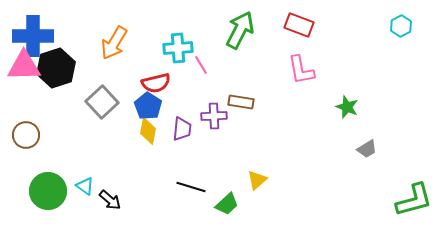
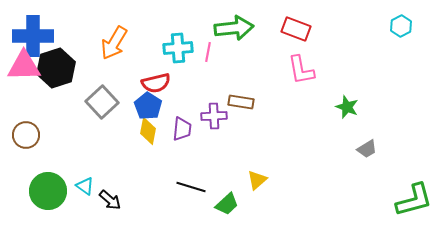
red rectangle: moved 3 px left, 4 px down
green arrow: moved 6 px left, 2 px up; rotated 57 degrees clockwise
pink line: moved 7 px right, 13 px up; rotated 42 degrees clockwise
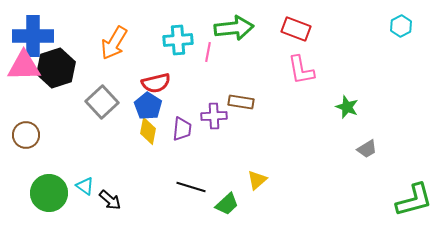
cyan cross: moved 8 px up
green circle: moved 1 px right, 2 px down
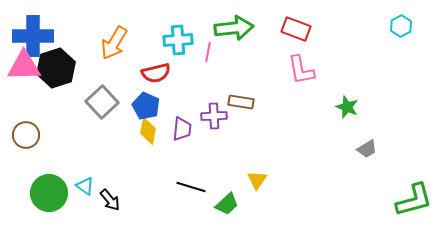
red semicircle: moved 10 px up
blue pentagon: moved 2 px left; rotated 8 degrees counterclockwise
yellow triangle: rotated 15 degrees counterclockwise
black arrow: rotated 10 degrees clockwise
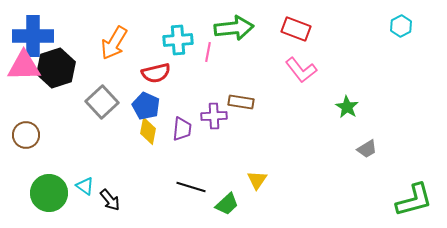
pink L-shape: rotated 28 degrees counterclockwise
green star: rotated 10 degrees clockwise
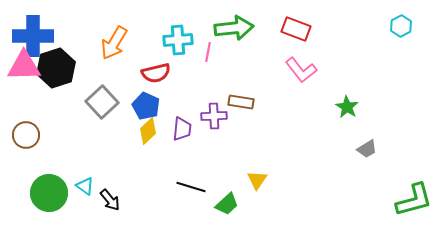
yellow diamond: rotated 36 degrees clockwise
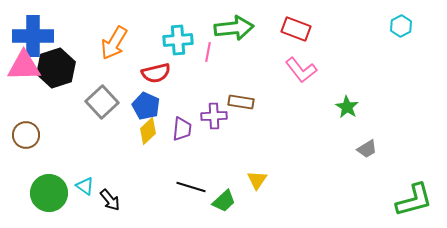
green trapezoid: moved 3 px left, 3 px up
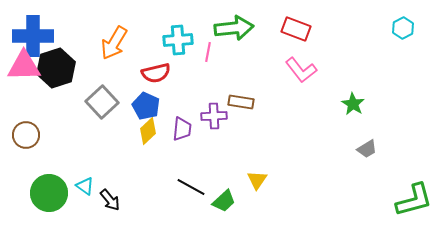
cyan hexagon: moved 2 px right, 2 px down
green star: moved 6 px right, 3 px up
black line: rotated 12 degrees clockwise
